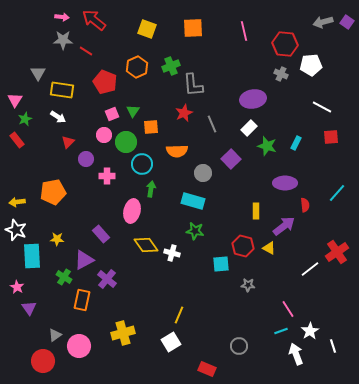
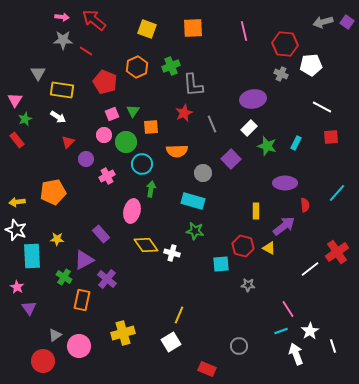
pink cross at (107, 176): rotated 28 degrees counterclockwise
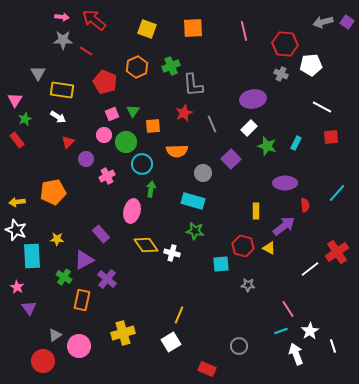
orange square at (151, 127): moved 2 px right, 1 px up
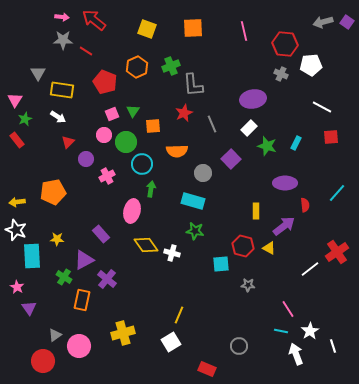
cyan line at (281, 331): rotated 32 degrees clockwise
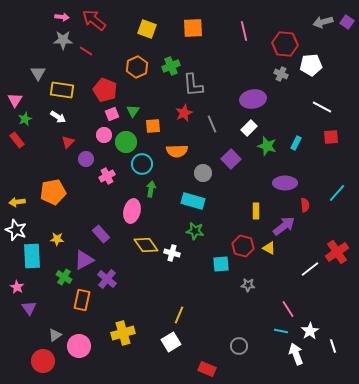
red pentagon at (105, 82): moved 8 px down
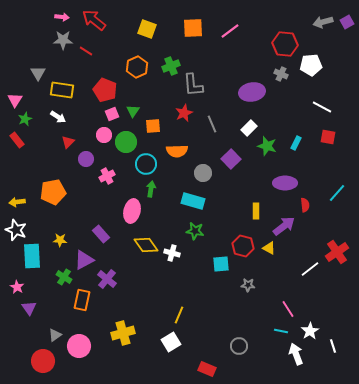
purple square at (347, 22): rotated 24 degrees clockwise
pink line at (244, 31): moved 14 px left; rotated 66 degrees clockwise
purple ellipse at (253, 99): moved 1 px left, 7 px up
red square at (331, 137): moved 3 px left; rotated 14 degrees clockwise
cyan circle at (142, 164): moved 4 px right
yellow star at (57, 239): moved 3 px right, 1 px down
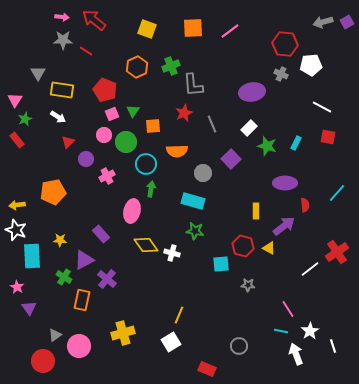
yellow arrow at (17, 202): moved 3 px down
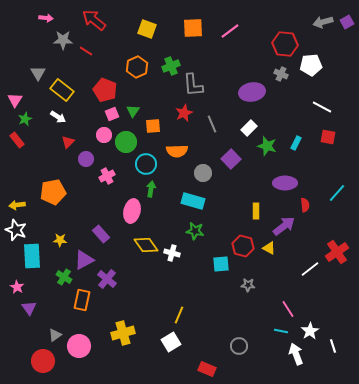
pink arrow at (62, 17): moved 16 px left, 1 px down
yellow rectangle at (62, 90): rotated 30 degrees clockwise
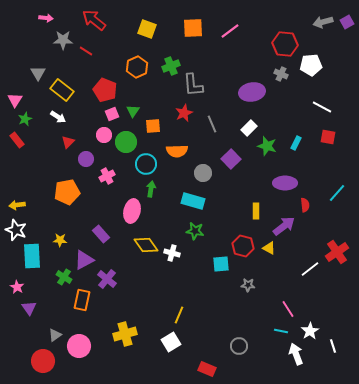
orange pentagon at (53, 192): moved 14 px right
yellow cross at (123, 333): moved 2 px right, 1 px down
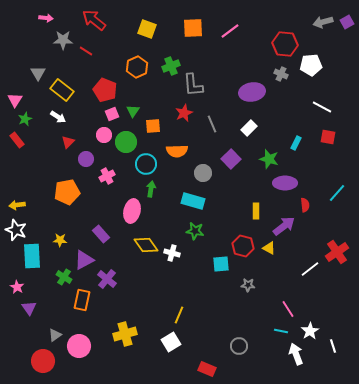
green star at (267, 146): moved 2 px right, 13 px down
